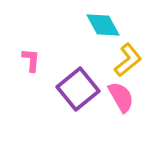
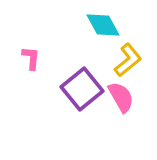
pink L-shape: moved 2 px up
purple square: moved 4 px right
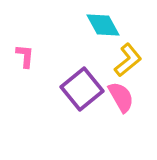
pink L-shape: moved 6 px left, 2 px up
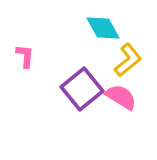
cyan diamond: moved 3 px down
pink semicircle: rotated 28 degrees counterclockwise
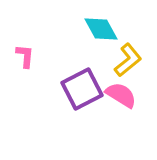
cyan diamond: moved 2 px left, 1 px down
purple square: rotated 12 degrees clockwise
pink semicircle: moved 2 px up
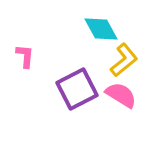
yellow L-shape: moved 4 px left
purple square: moved 5 px left
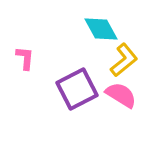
pink L-shape: moved 2 px down
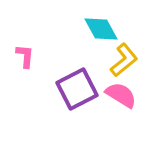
pink L-shape: moved 2 px up
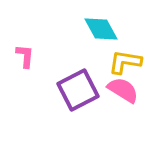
yellow L-shape: moved 1 px right, 2 px down; rotated 132 degrees counterclockwise
purple square: moved 1 px right, 1 px down
pink semicircle: moved 2 px right, 5 px up
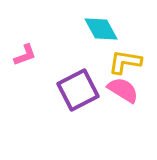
pink L-shape: moved 1 px up; rotated 65 degrees clockwise
